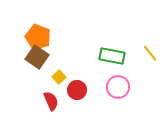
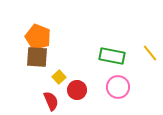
brown square: rotated 30 degrees counterclockwise
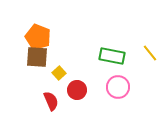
yellow square: moved 4 px up
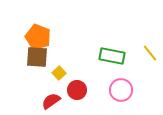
pink circle: moved 3 px right, 3 px down
red semicircle: rotated 102 degrees counterclockwise
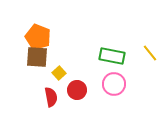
pink circle: moved 7 px left, 6 px up
red semicircle: moved 4 px up; rotated 114 degrees clockwise
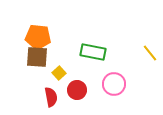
orange pentagon: rotated 15 degrees counterclockwise
green rectangle: moved 19 px left, 4 px up
